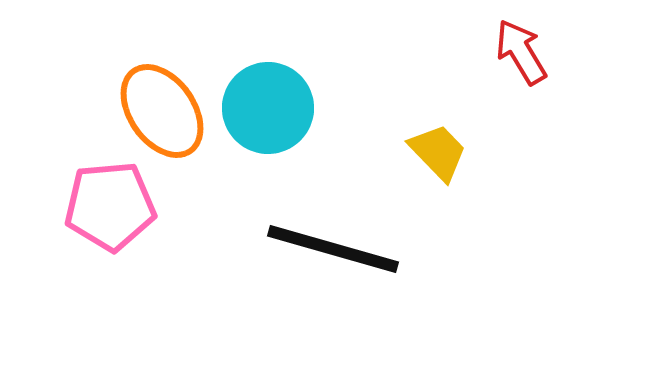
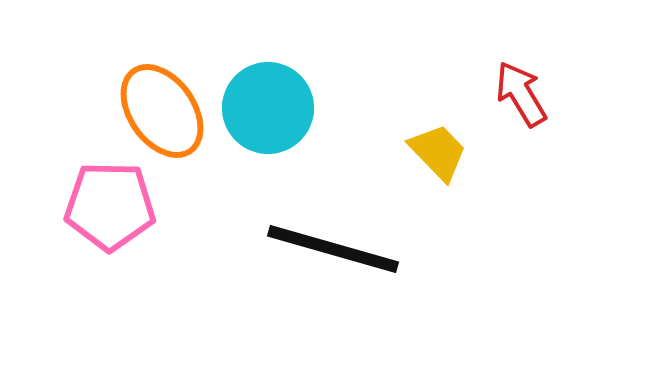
red arrow: moved 42 px down
pink pentagon: rotated 6 degrees clockwise
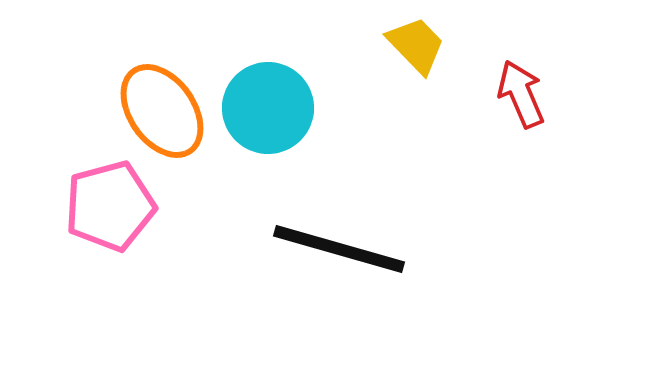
red arrow: rotated 8 degrees clockwise
yellow trapezoid: moved 22 px left, 107 px up
pink pentagon: rotated 16 degrees counterclockwise
black line: moved 6 px right
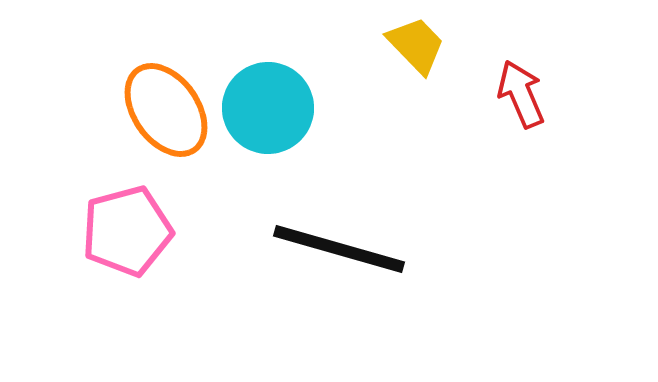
orange ellipse: moved 4 px right, 1 px up
pink pentagon: moved 17 px right, 25 px down
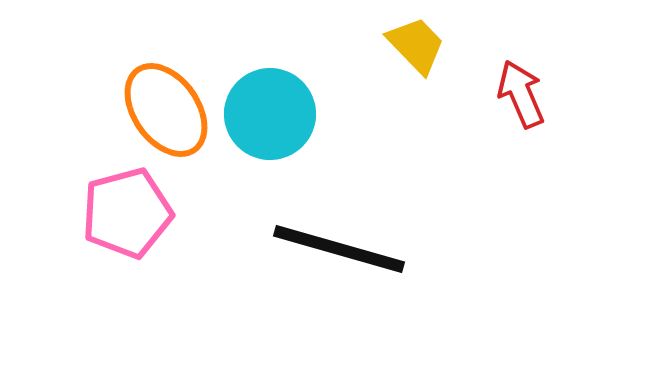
cyan circle: moved 2 px right, 6 px down
pink pentagon: moved 18 px up
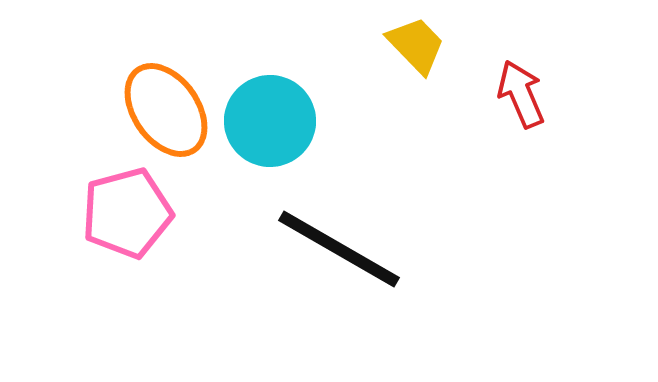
cyan circle: moved 7 px down
black line: rotated 14 degrees clockwise
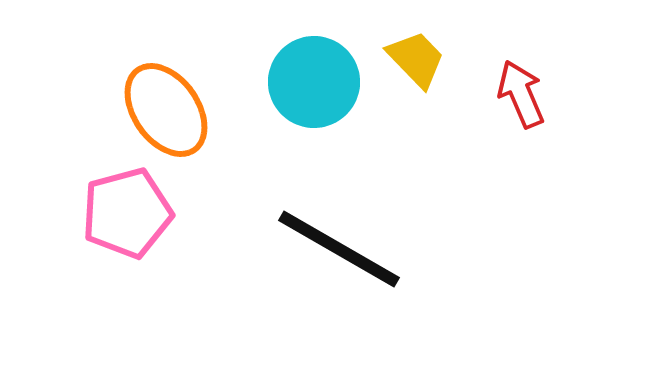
yellow trapezoid: moved 14 px down
cyan circle: moved 44 px right, 39 px up
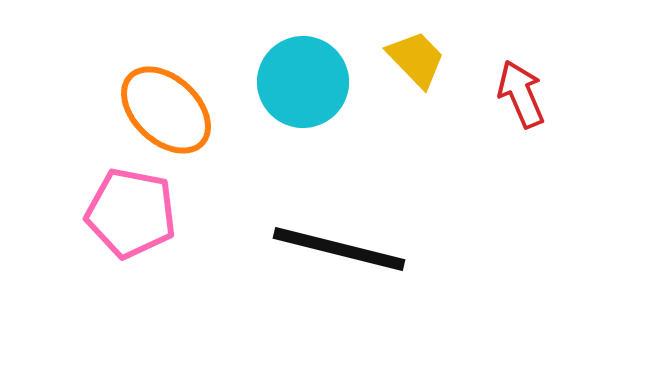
cyan circle: moved 11 px left
orange ellipse: rotated 12 degrees counterclockwise
pink pentagon: moved 4 px right; rotated 26 degrees clockwise
black line: rotated 16 degrees counterclockwise
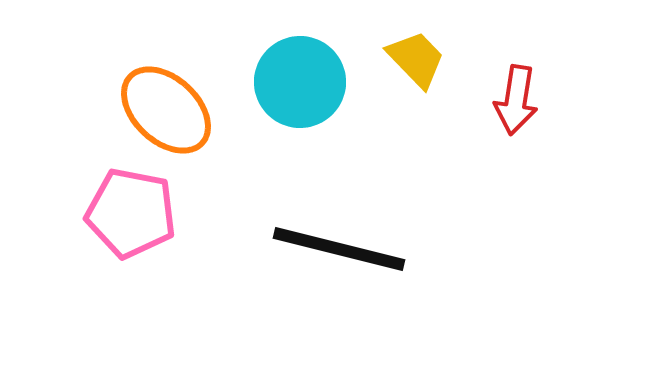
cyan circle: moved 3 px left
red arrow: moved 5 px left, 6 px down; rotated 148 degrees counterclockwise
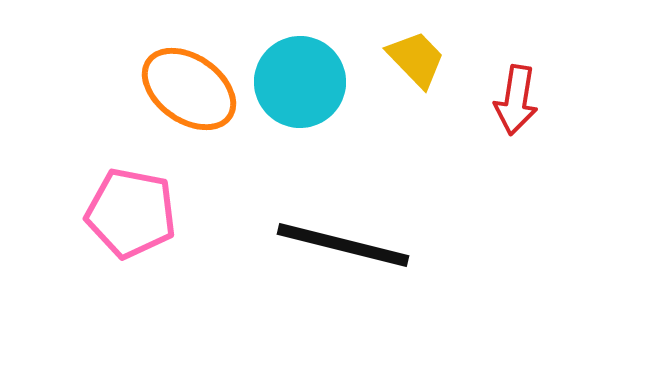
orange ellipse: moved 23 px right, 21 px up; rotated 8 degrees counterclockwise
black line: moved 4 px right, 4 px up
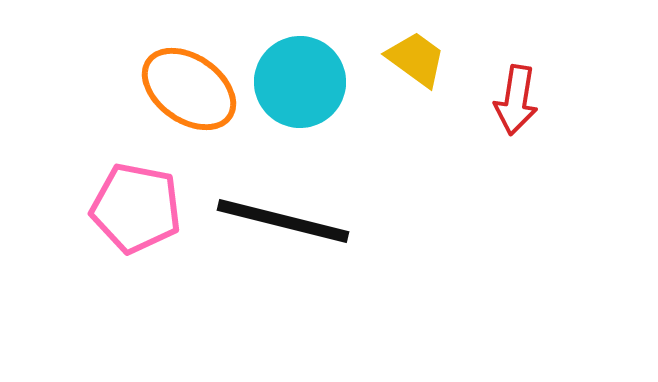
yellow trapezoid: rotated 10 degrees counterclockwise
pink pentagon: moved 5 px right, 5 px up
black line: moved 60 px left, 24 px up
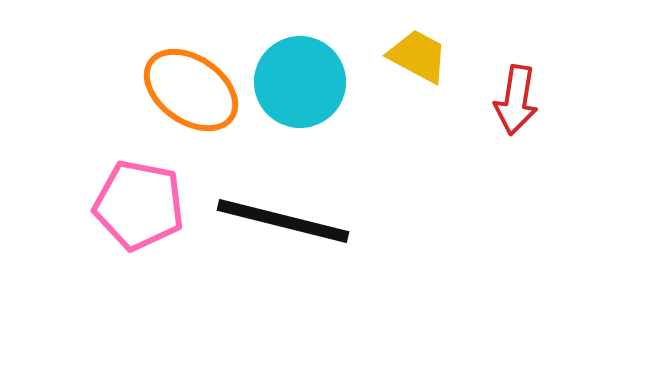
yellow trapezoid: moved 2 px right, 3 px up; rotated 8 degrees counterclockwise
orange ellipse: moved 2 px right, 1 px down
pink pentagon: moved 3 px right, 3 px up
